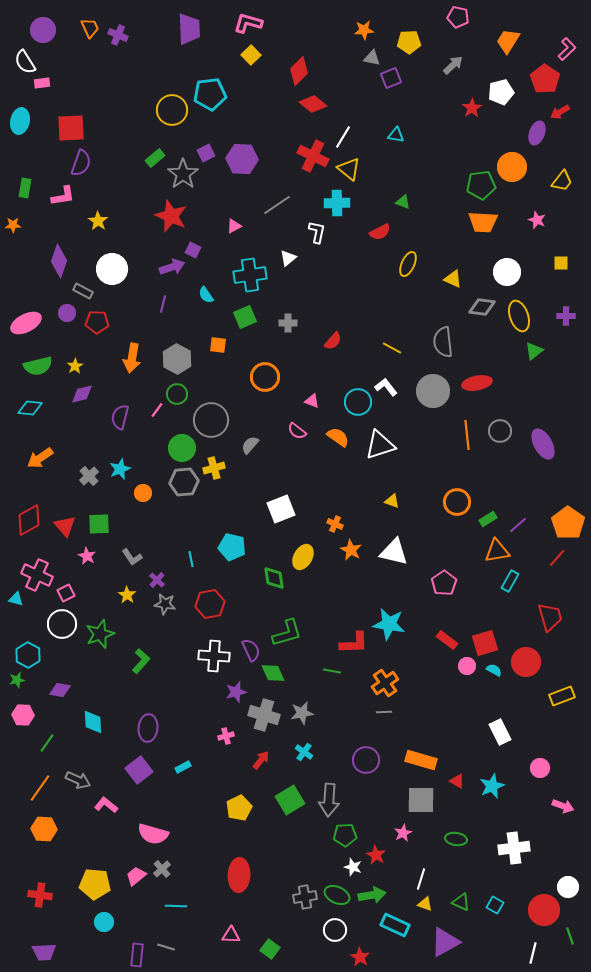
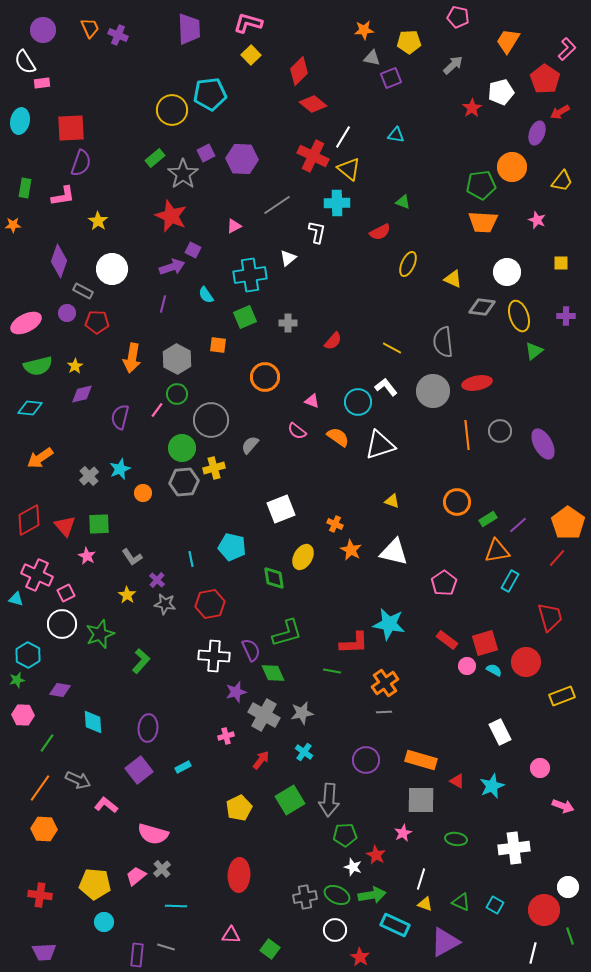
gray cross at (264, 715): rotated 12 degrees clockwise
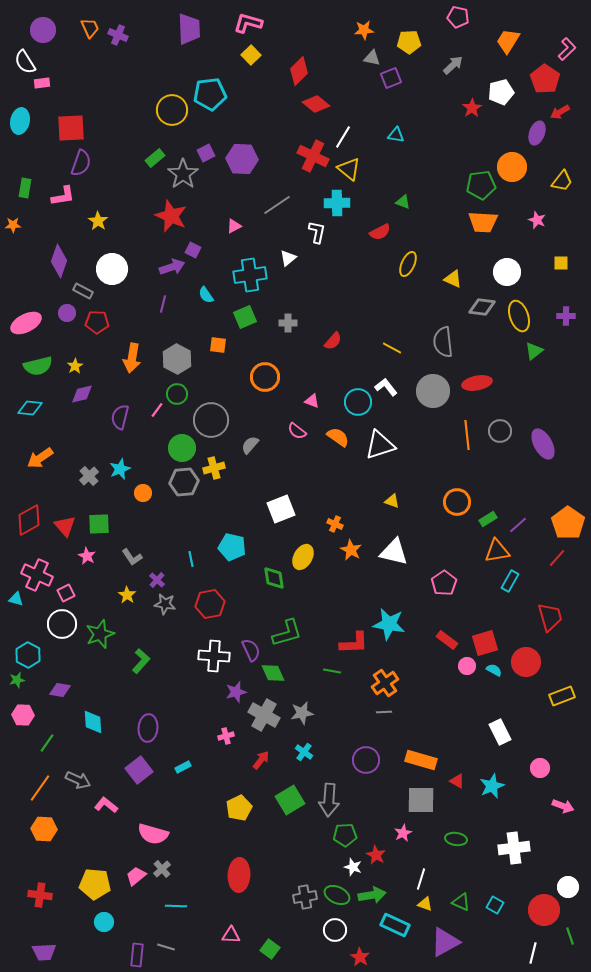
red diamond at (313, 104): moved 3 px right
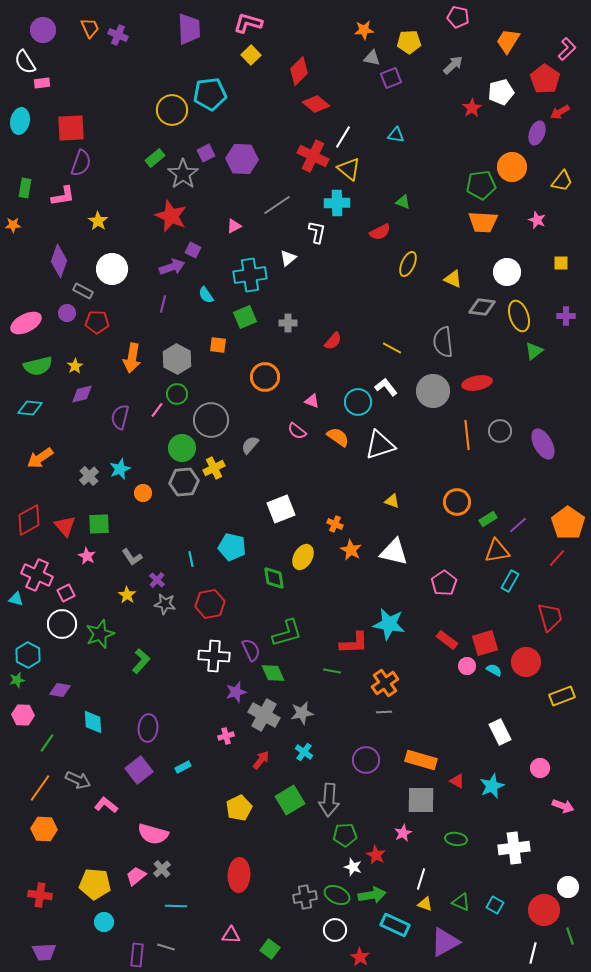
yellow cross at (214, 468): rotated 10 degrees counterclockwise
